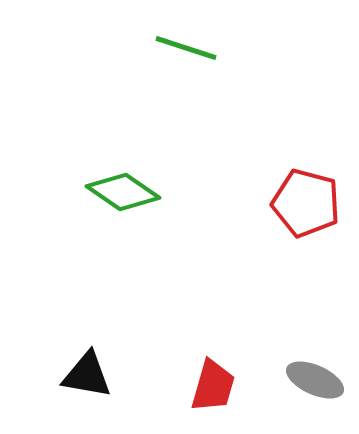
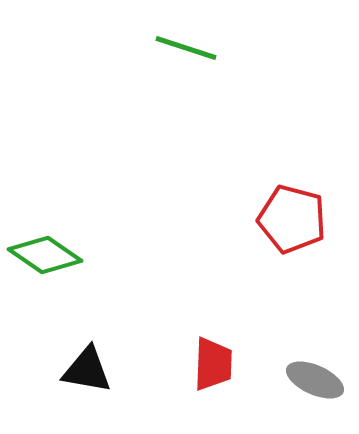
green diamond: moved 78 px left, 63 px down
red pentagon: moved 14 px left, 16 px down
black triangle: moved 5 px up
red trapezoid: moved 22 px up; rotated 14 degrees counterclockwise
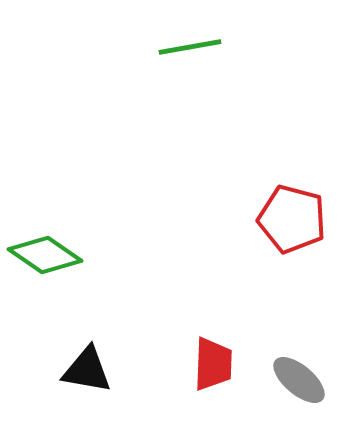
green line: moved 4 px right, 1 px up; rotated 28 degrees counterclockwise
gray ellipse: moved 16 px left; rotated 16 degrees clockwise
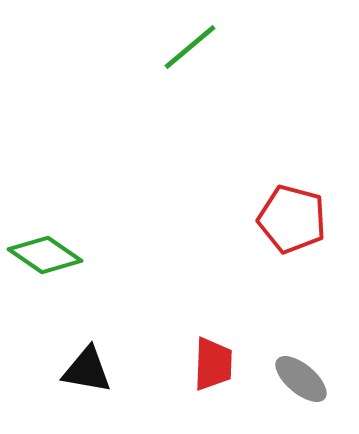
green line: rotated 30 degrees counterclockwise
gray ellipse: moved 2 px right, 1 px up
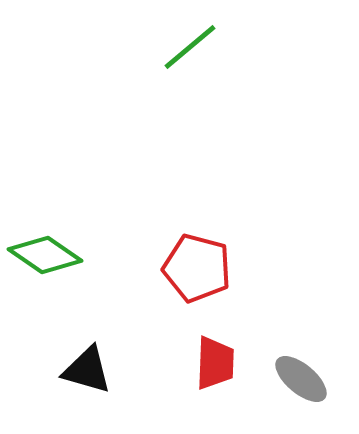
red pentagon: moved 95 px left, 49 px down
red trapezoid: moved 2 px right, 1 px up
black triangle: rotated 6 degrees clockwise
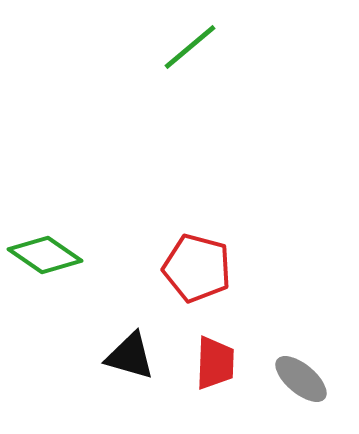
black triangle: moved 43 px right, 14 px up
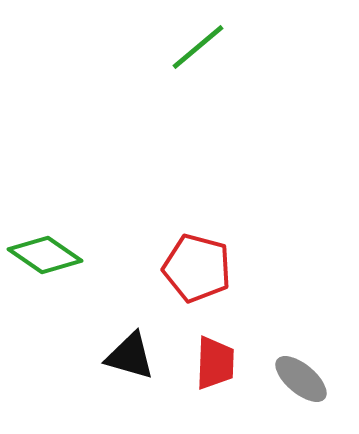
green line: moved 8 px right
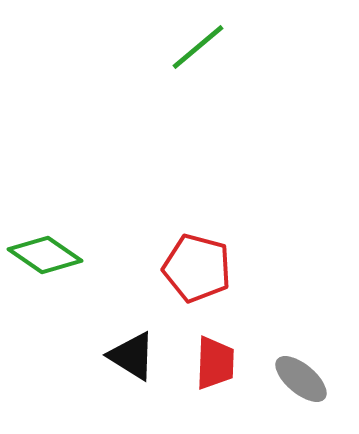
black triangle: moved 2 px right; rotated 16 degrees clockwise
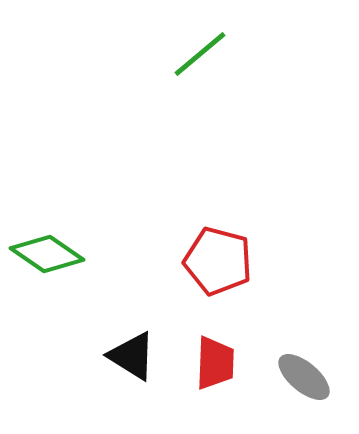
green line: moved 2 px right, 7 px down
green diamond: moved 2 px right, 1 px up
red pentagon: moved 21 px right, 7 px up
gray ellipse: moved 3 px right, 2 px up
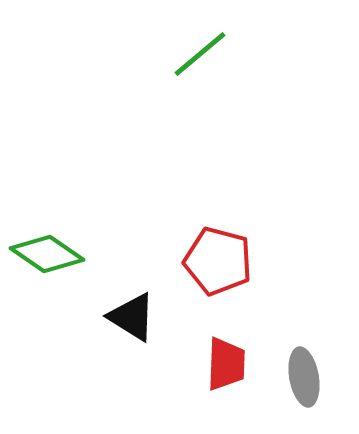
black triangle: moved 39 px up
red trapezoid: moved 11 px right, 1 px down
gray ellipse: rotated 40 degrees clockwise
